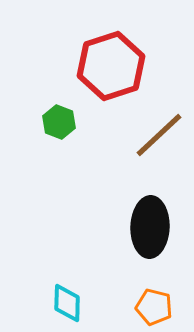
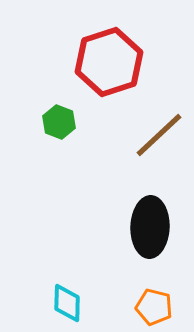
red hexagon: moved 2 px left, 4 px up
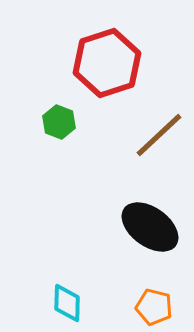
red hexagon: moved 2 px left, 1 px down
black ellipse: rotated 56 degrees counterclockwise
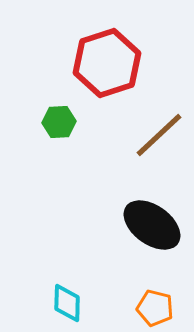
green hexagon: rotated 24 degrees counterclockwise
black ellipse: moved 2 px right, 2 px up
orange pentagon: moved 1 px right, 1 px down
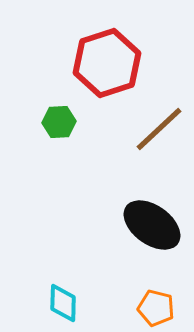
brown line: moved 6 px up
cyan diamond: moved 4 px left
orange pentagon: moved 1 px right
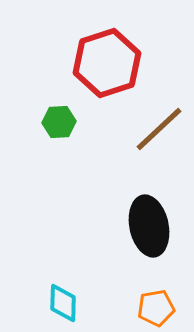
black ellipse: moved 3 px left, 1 px down; rotated 42 degrees clockwise
orange pentagon: rotated 24 degrees counterclockwise
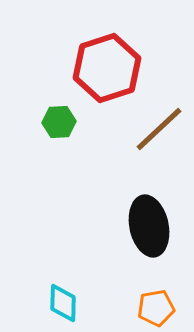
red hexagon: moved 5 px down
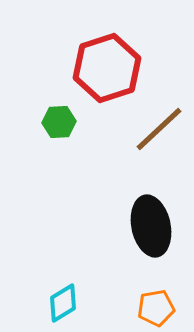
black ellipse: moved 2 px right
cyan diamond: rotated 57 degrees clockwise
